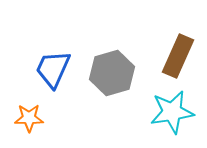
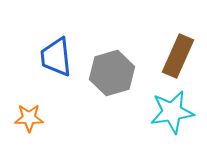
blue trapezoid: moved 3 px right, 12 px up; rotated 30 degrees counterclockwise
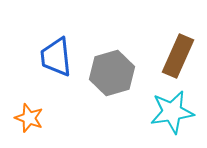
orange star: rotated 20 degrees clockwise
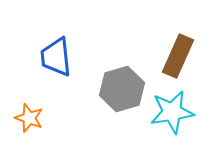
gray hexagon: moved 10 px right, 16 px down
